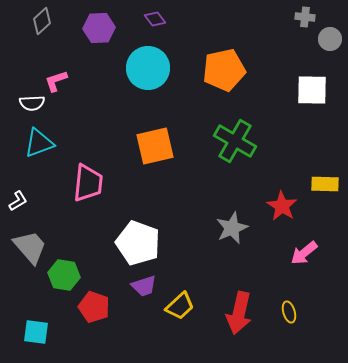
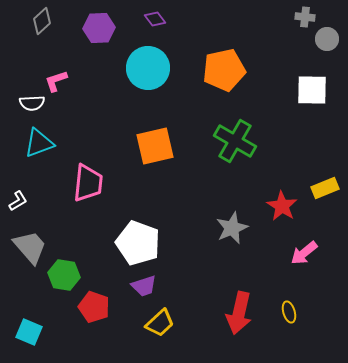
gray circle: moved 3 px left
yellow rectangle: moved 4 px down; rotated 24 degrees counterclockwise
yellow trapezoid: moved 20 px left, 17 px down
cyan square: moved 7 px left; rotated 16 degrees clockwise
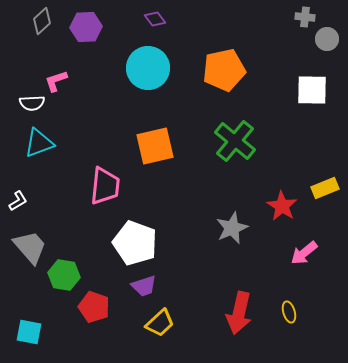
purple hexagon: moved 13 px left, 1 px up
green cross: rotated 9 degrees clockwise
pink trapezoid: moved 17 px right, 3 px down
white pentagon: moved 3 px left
cyan square: rotated 12 degrees counterclockwise
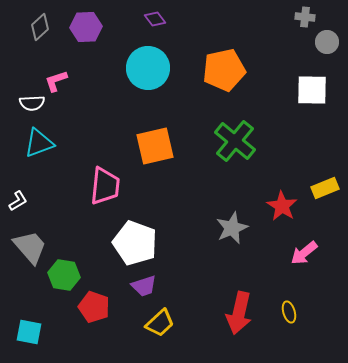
gray diamond: moved 2 px left, 6 px down
gray circle: moved 3 px down
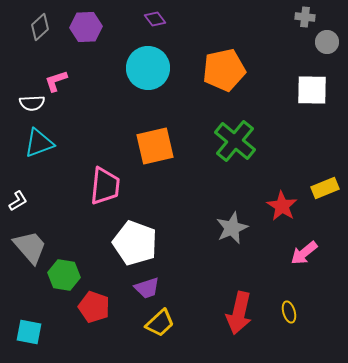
purple trapezoid: moved 3 px right, 2 px down
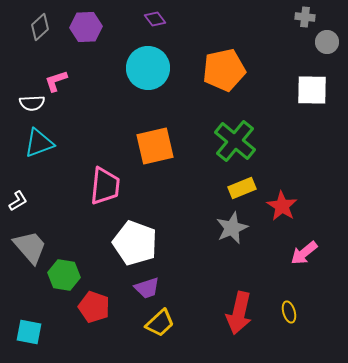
yellow rectangle: moved 83 px left
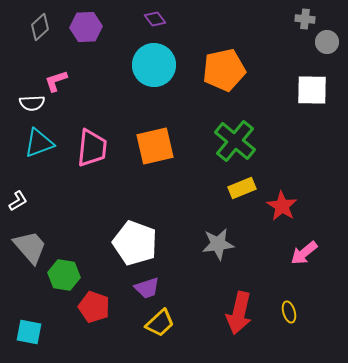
gray cross: moved 2 px down
cyan circle: moved 6 px right, 3 px up
pink trapezoid: moved 13 px left, 38 px up
gray star: moved 14 px left, 16 px down; rotated 16 degrees clockwise
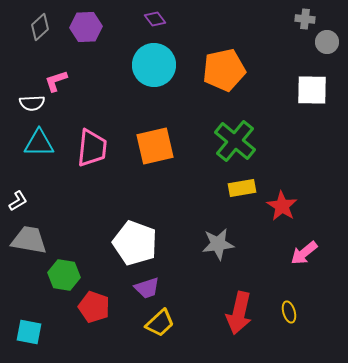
cyan triangle: rotated 20 degrees clockwise
yellow rectangle: rotated 12 degrees clockwise
gray trapezoid: moved 1 px left, 7 px up; rotated 39 degrees counterclockwise
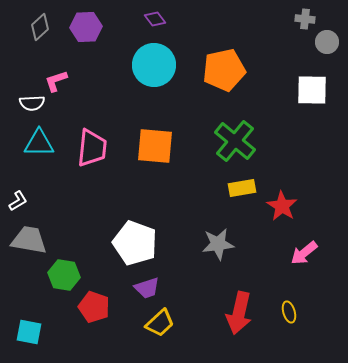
orange square: rotated 18 degrees clockwise
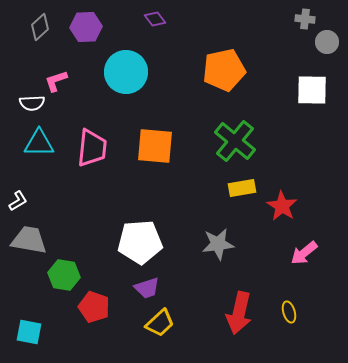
cyan circle: moved 28 px left, 7 px down
white pentagon: moved 5 px right, 1 px up; rotated 24 degrees counterclockwise
